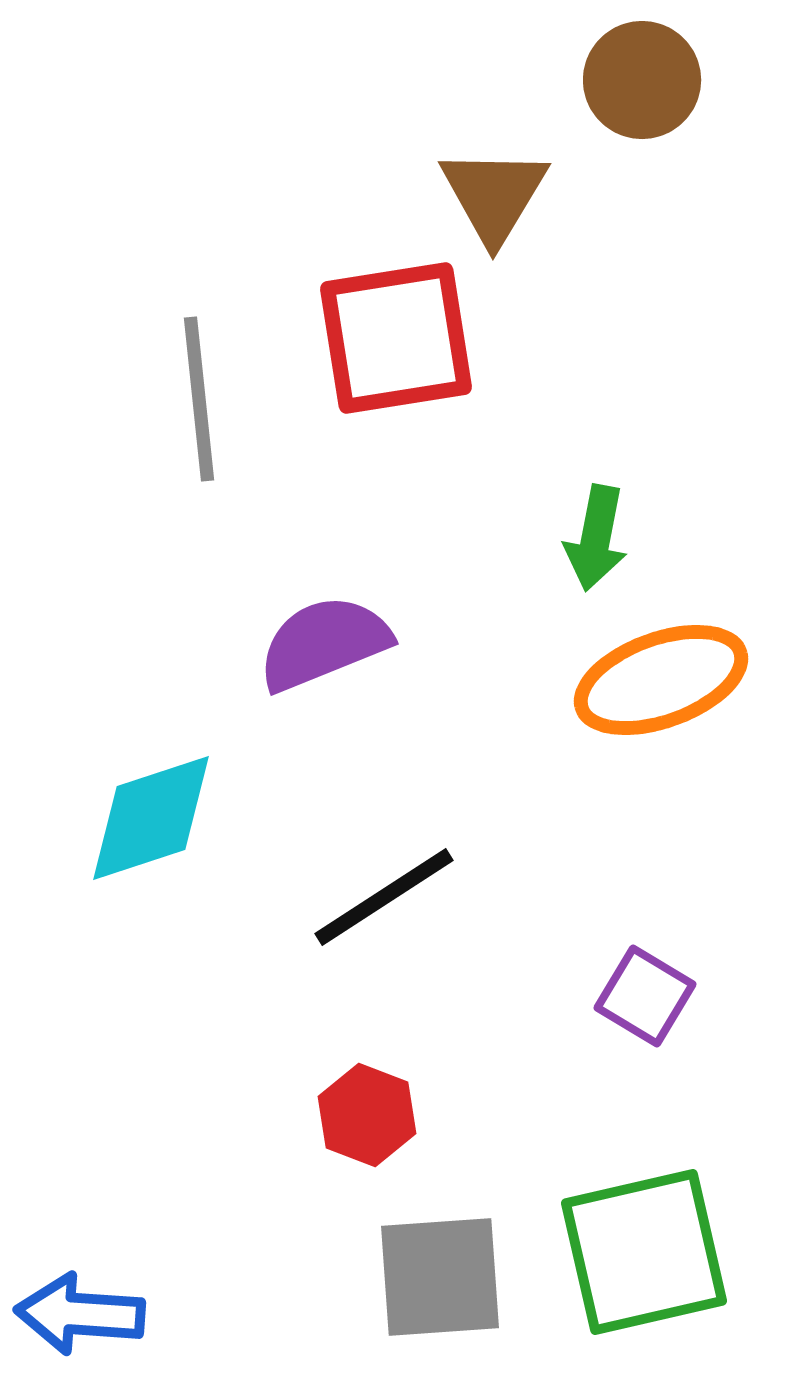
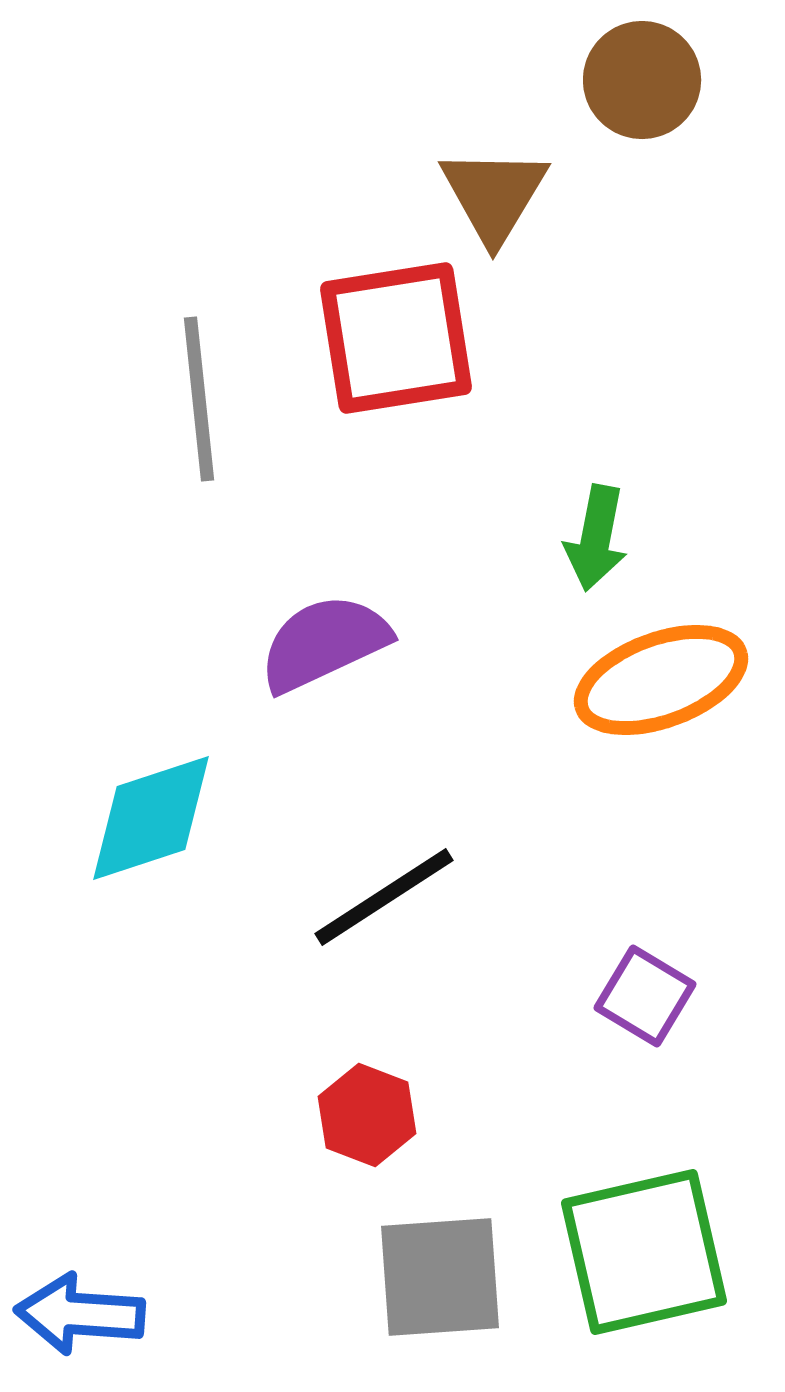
purple semicircle: rotated 3 degrees counterclockwise
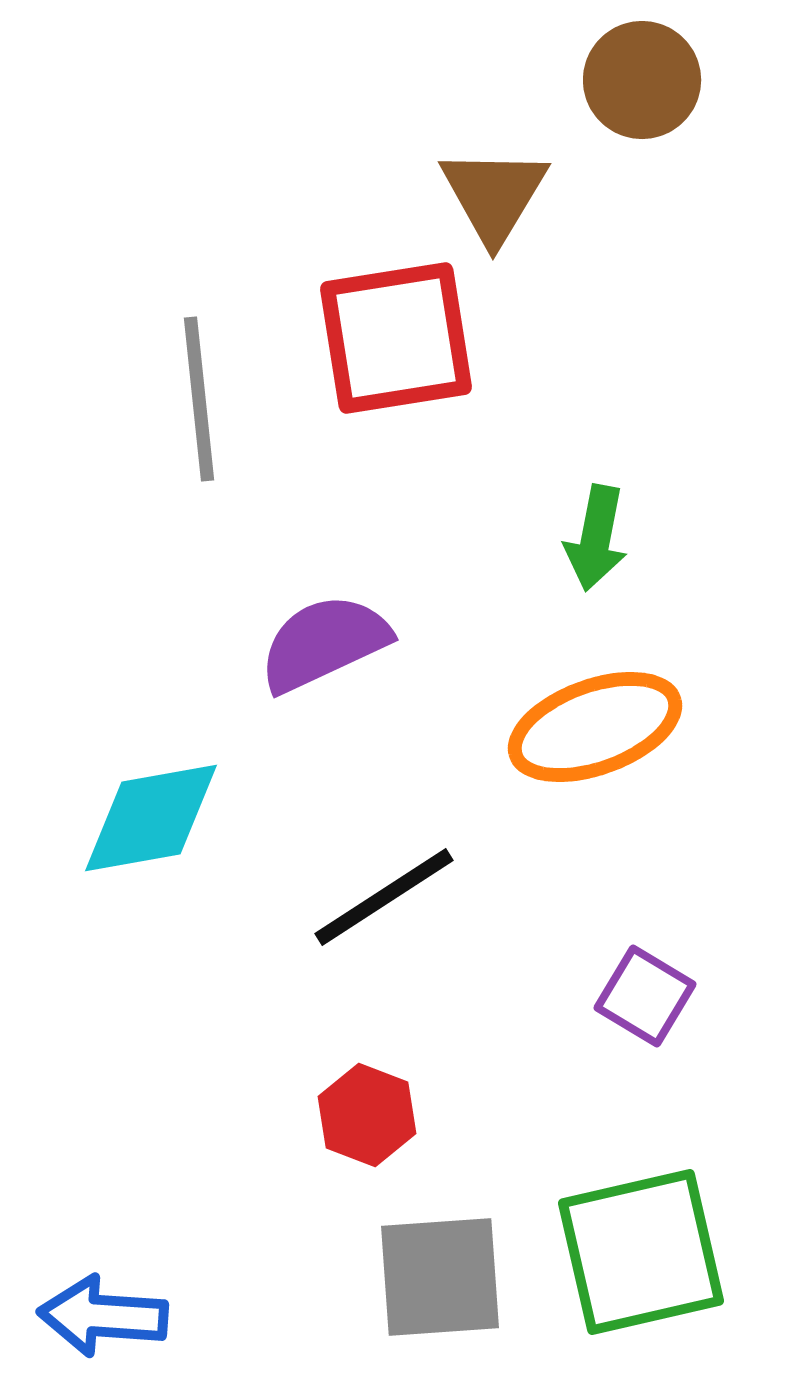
orange ellipse: moved 66 px left, 47 px down
cyan diamond: rotated 8 degrees clockwise
green square: moved 3 px left
blue arrow: moved 23 px right, 2 px down
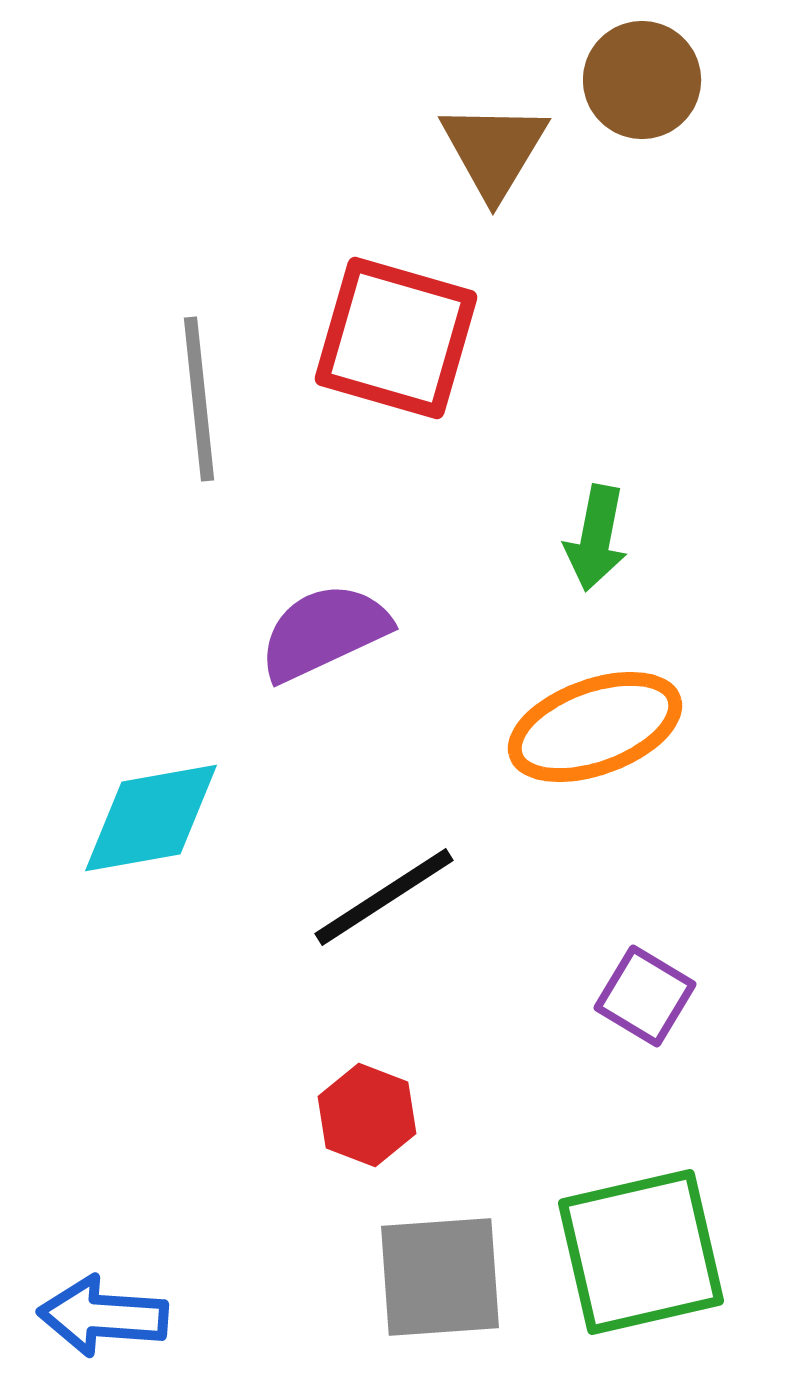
brown triangle: moved 45 px up
red square: rotated 25 degrees clockwise
purple semicircle: moved 11 px up
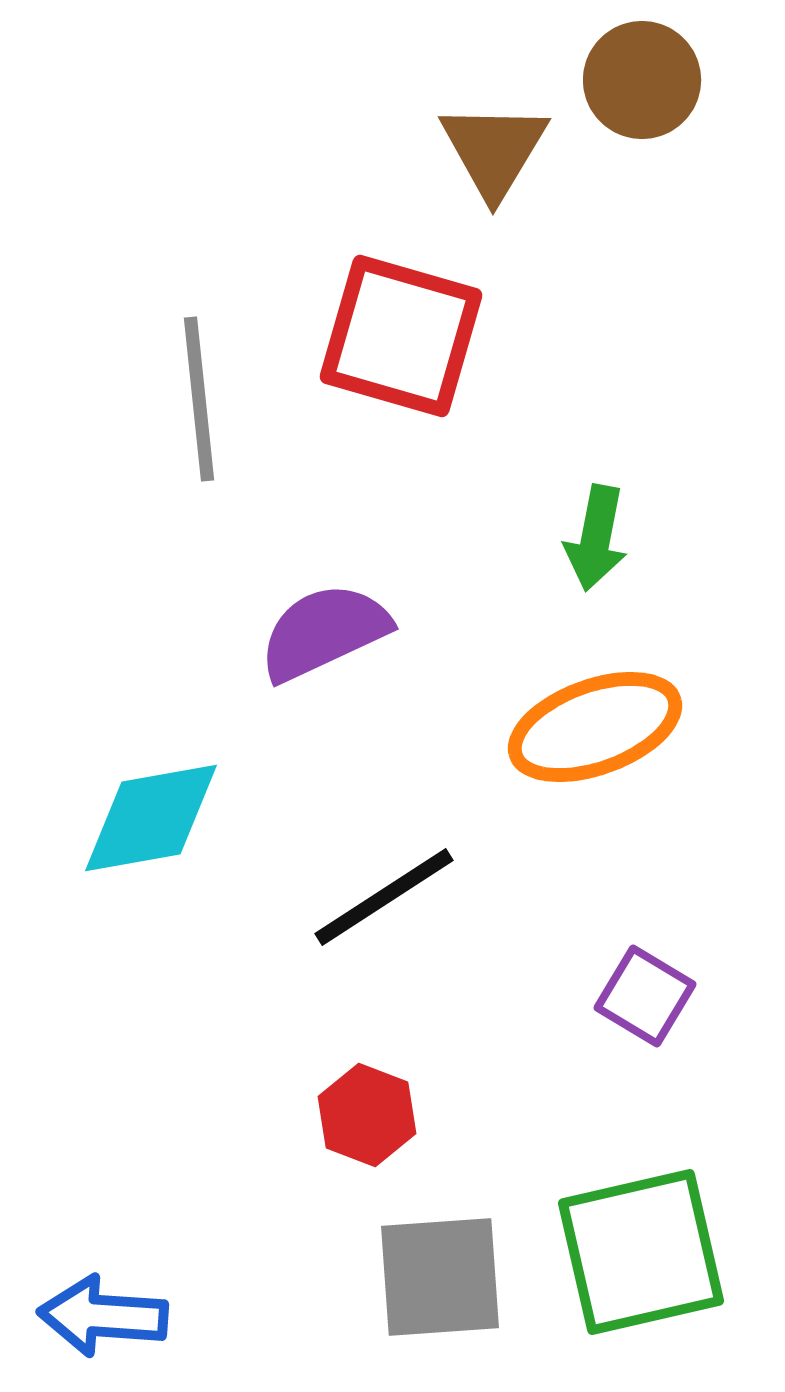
red square: moved 5 px right, 2 px up
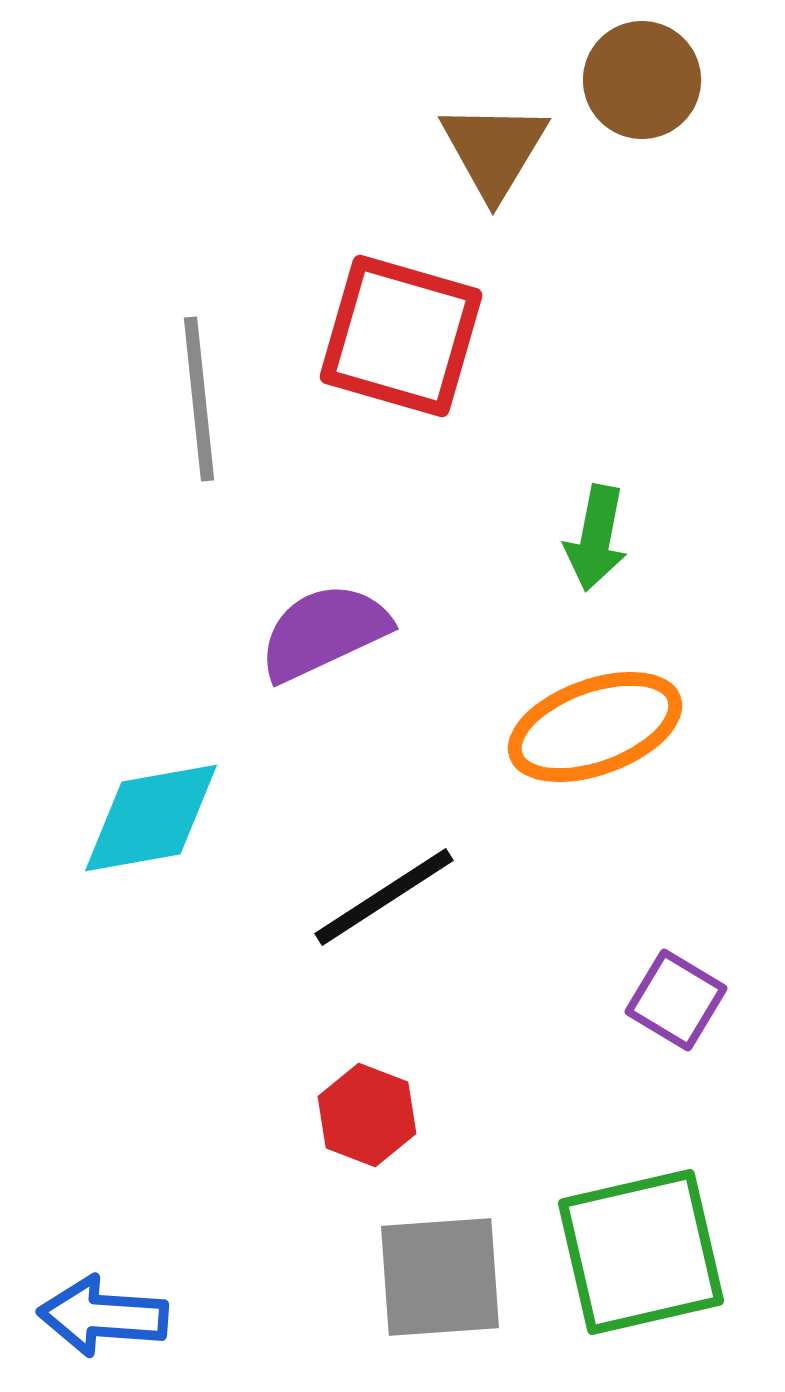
purple square: moved 31 px right, 4 px down
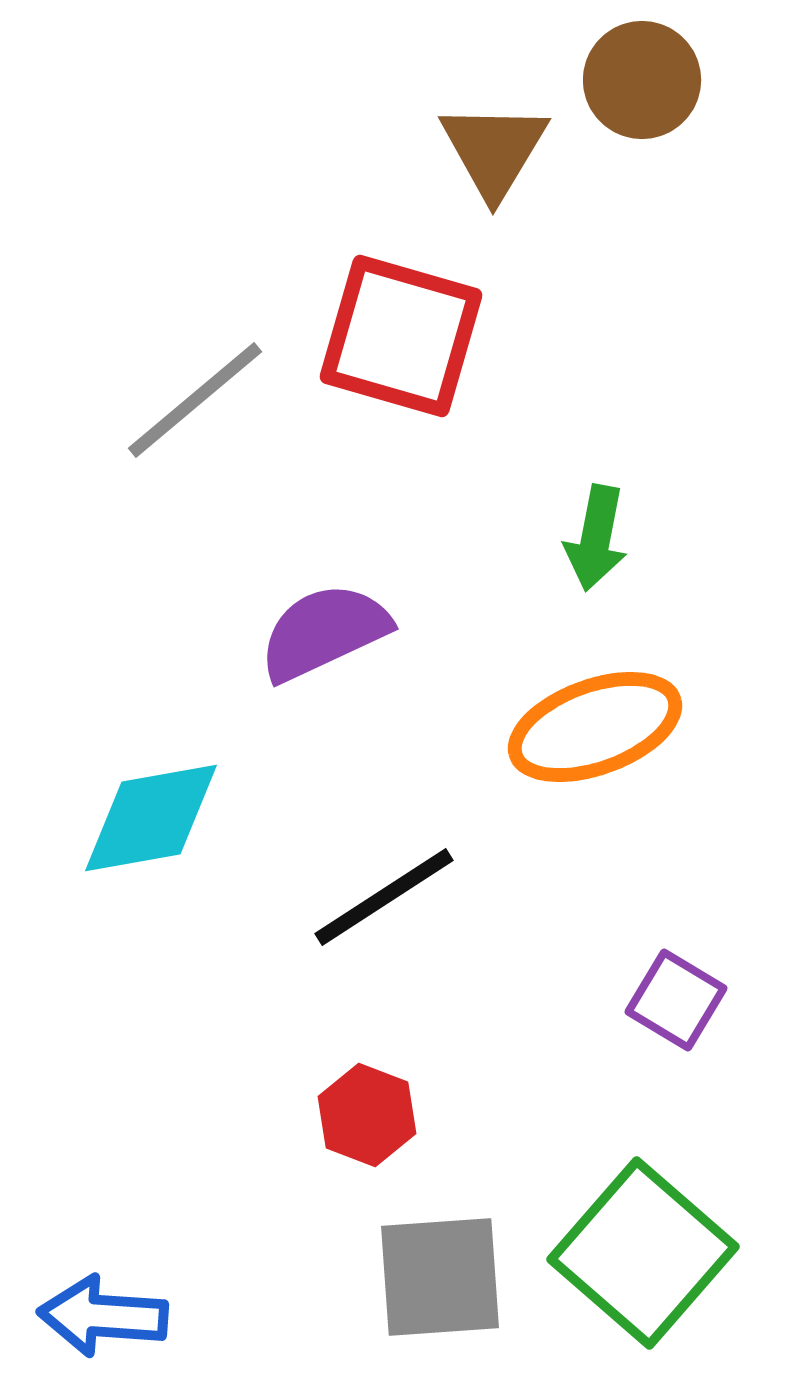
gray line: moved 4 px left, 1 px down; rotated 56 degrees clockwise
green square: moved 2 px right, 1 px down; rotated 36 degrees counterclockwise
